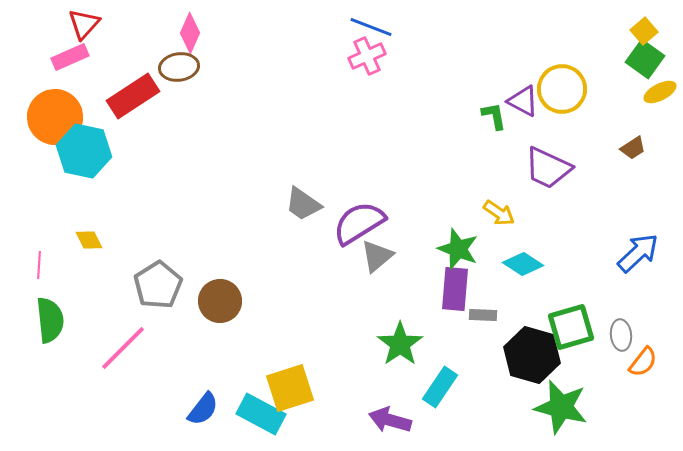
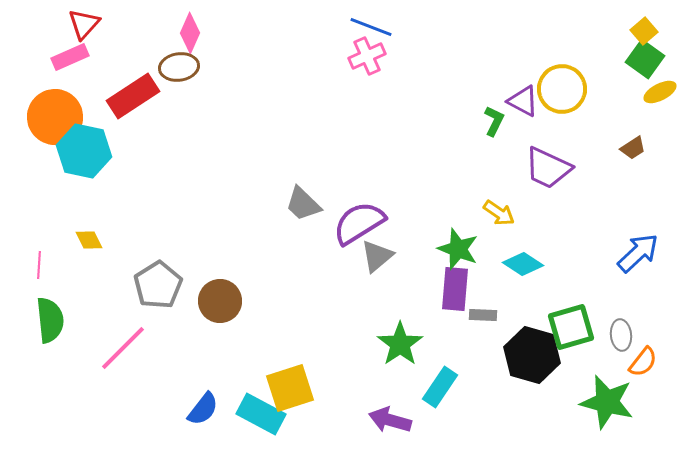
green L-shape at (494, 116): moved 5 px down; rotated 36 degrees clockwise
gray trapezoid at (303, 204): rotated 9 degrees clockwise
green star at (561, 407): moved 46 px right, 5 px up
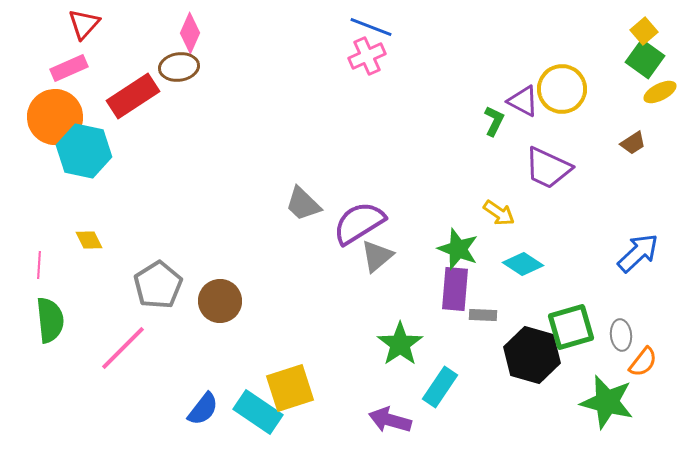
pink rectangle at (70, 57): moved 1 px left, 11 px down
brown trapezoid at (633, 148): moved 5 px up
cyan rectangle at (261, 414): moved 3 px left, 2 px up; rotated 6 degrees clockwise
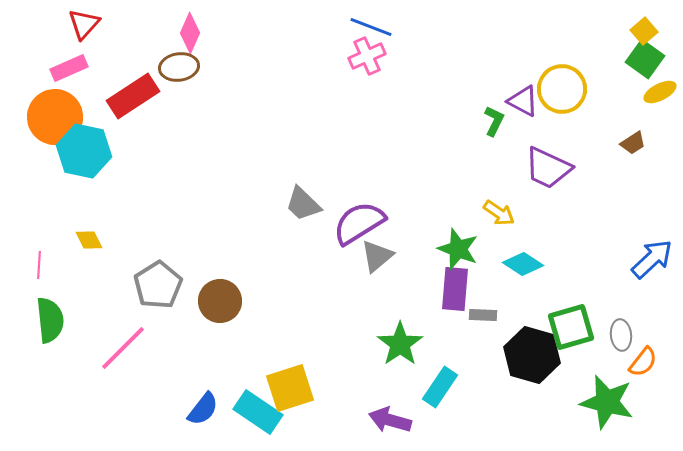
blue arrow at (638, 253): moved 14 px right, 6 px down
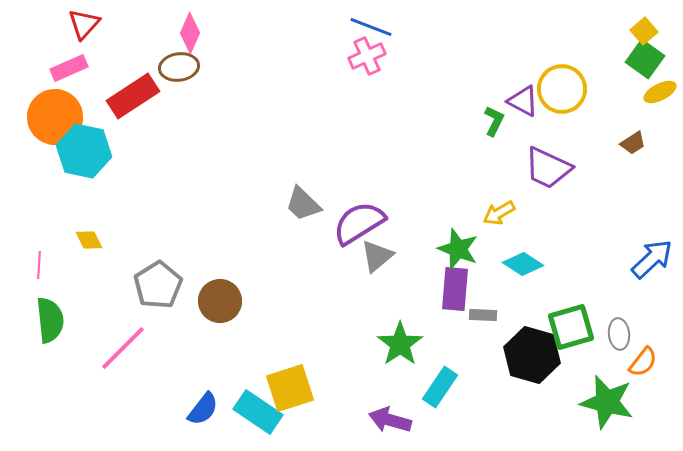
yellow arrow at (499, 213): rotated 116 degrees clockwise
gray ellipse at (621, 335): moved 2 px left, 1 px up
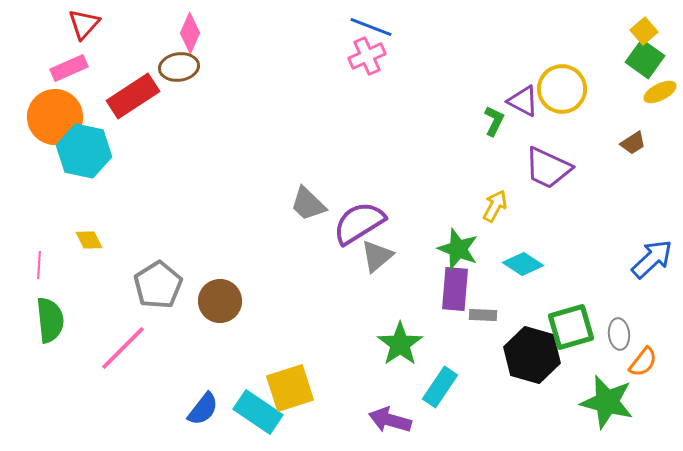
gray trapezoid at (303, 204): moved 5 px right
yellow arrow at (499, 213): moved 4 px left, 7 px up; rotated 148 degrees clockwise
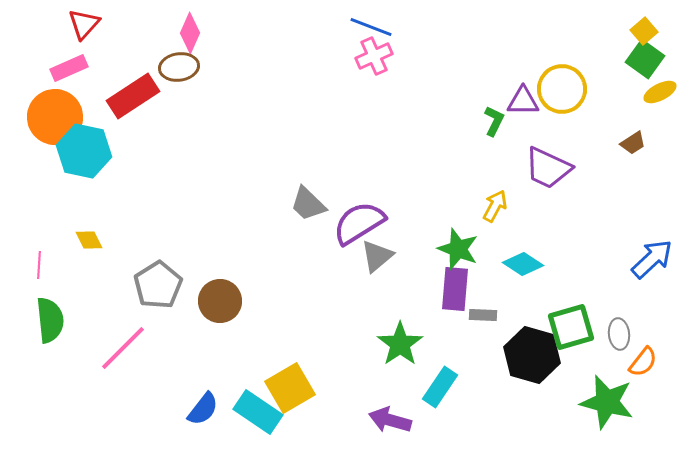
pink cross at (367, 56): moved 7 px right
purple triangle at (523, 101): rotated 28 degrees counterclockwise
yellow square at (290, 388): rotated 12 degrees counterclockwise
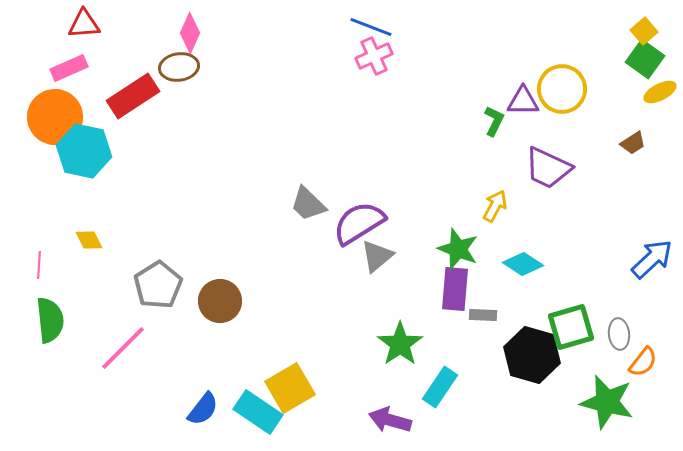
red triangle at (84, 24): rotated 44 degrees clockwise
